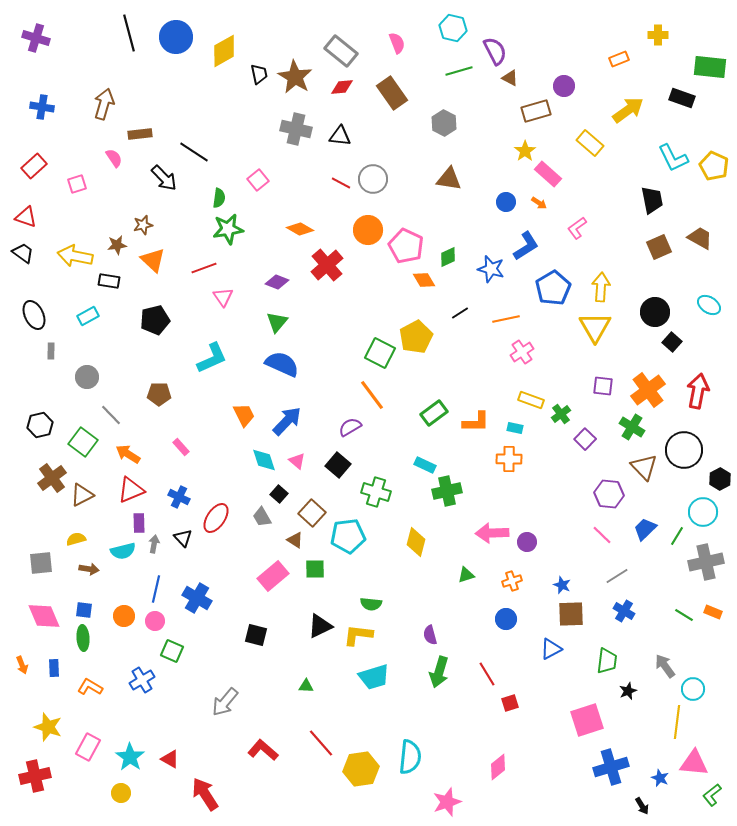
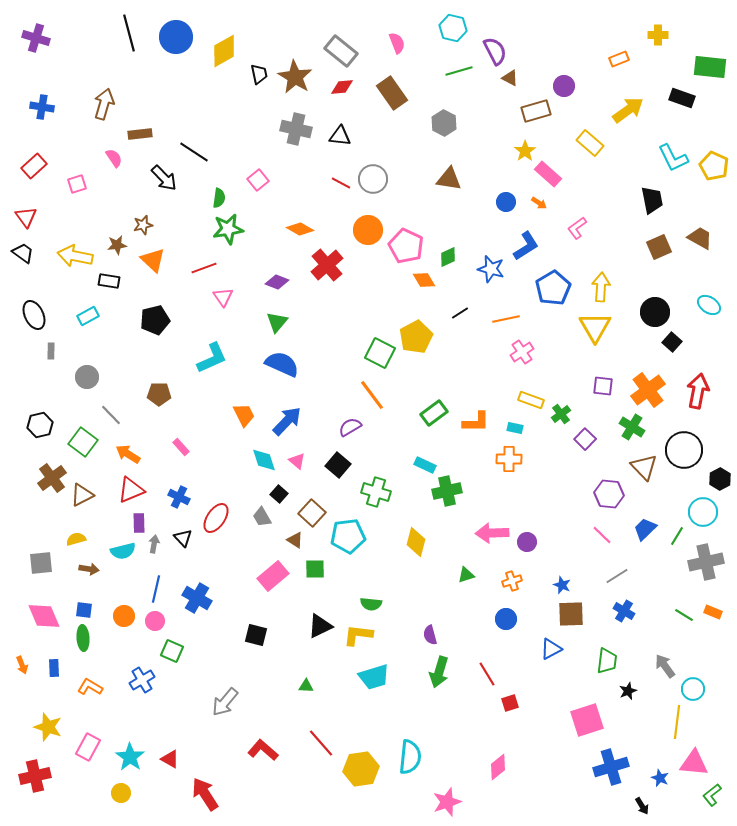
red triangle at (26, 217): rotated 35 degrees clockwise
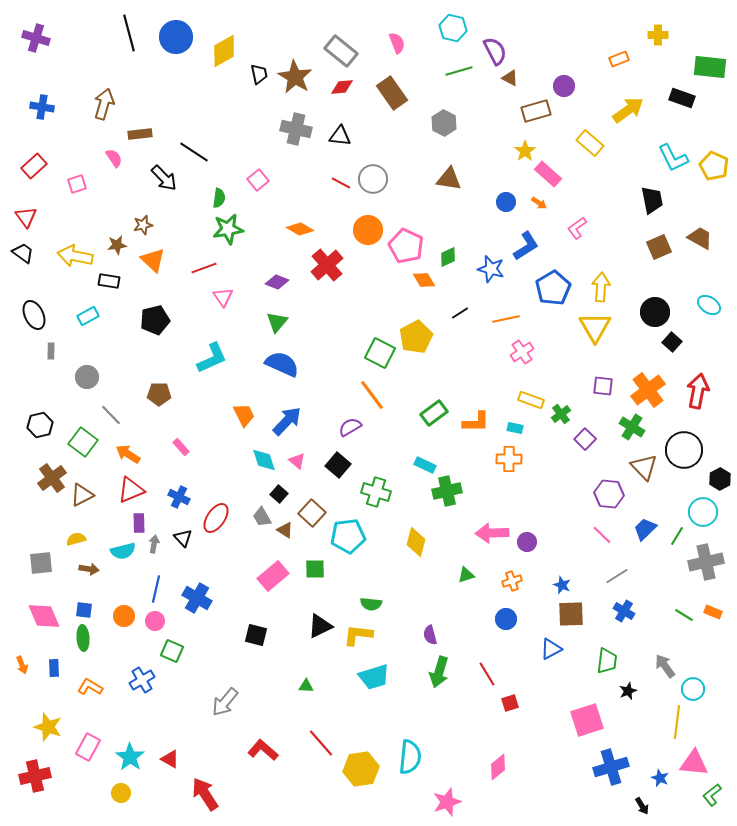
brown triangle at (295, 540): moved 10 px left, 10 px up
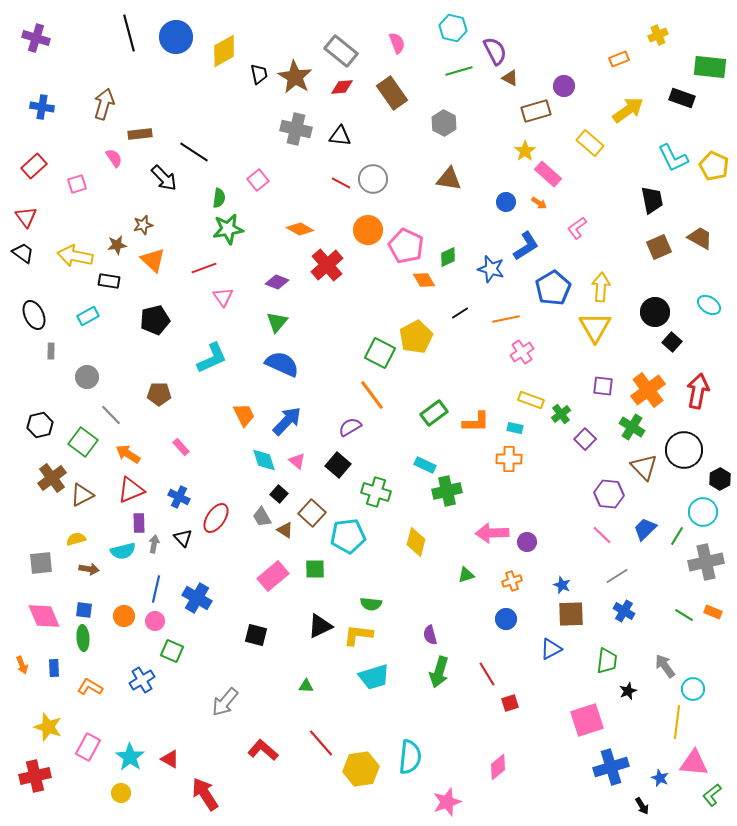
yellow cross at (658, 35): rotated 24 degrees counterclockwise
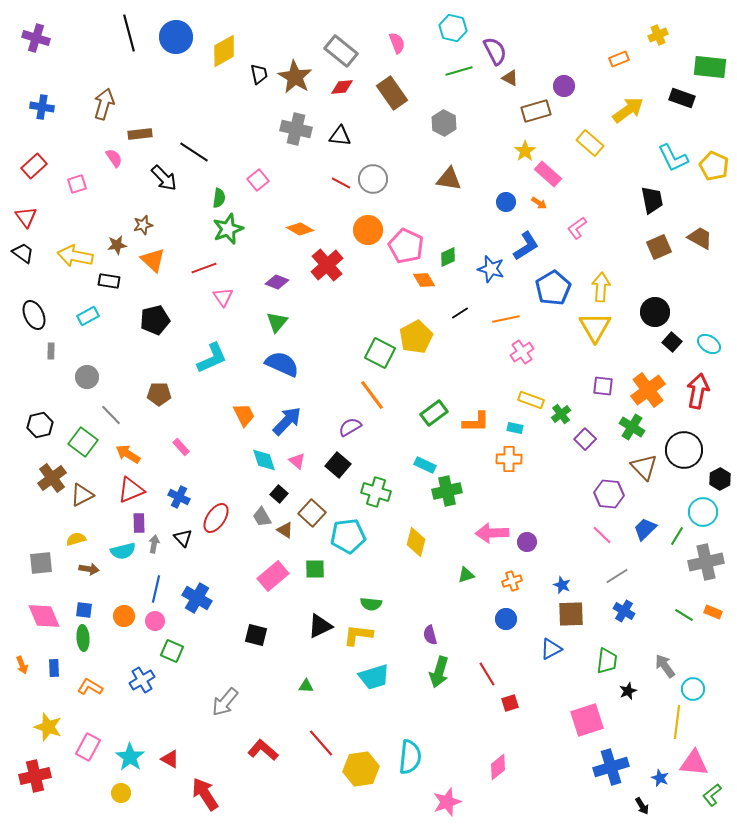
green star at (228, 229): rotated 12 degrees counterclockwise
cyan ellipse at (709, 305): moved 39 px down
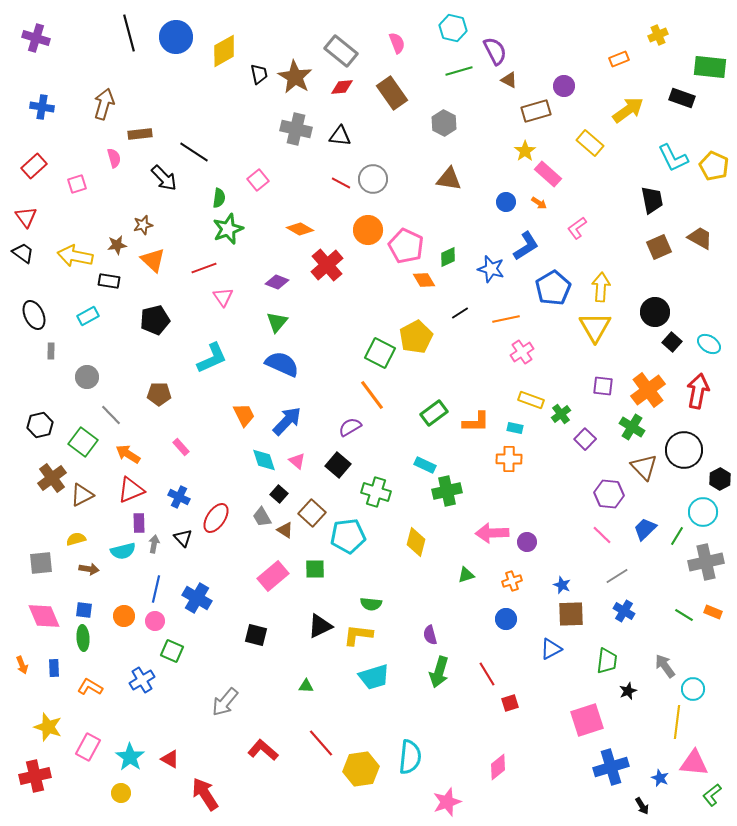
brown triangle at (510, 78): moved 1 px left, 2 px down
pink semicircle at (114, 158): rotated 18 degrees clockwise
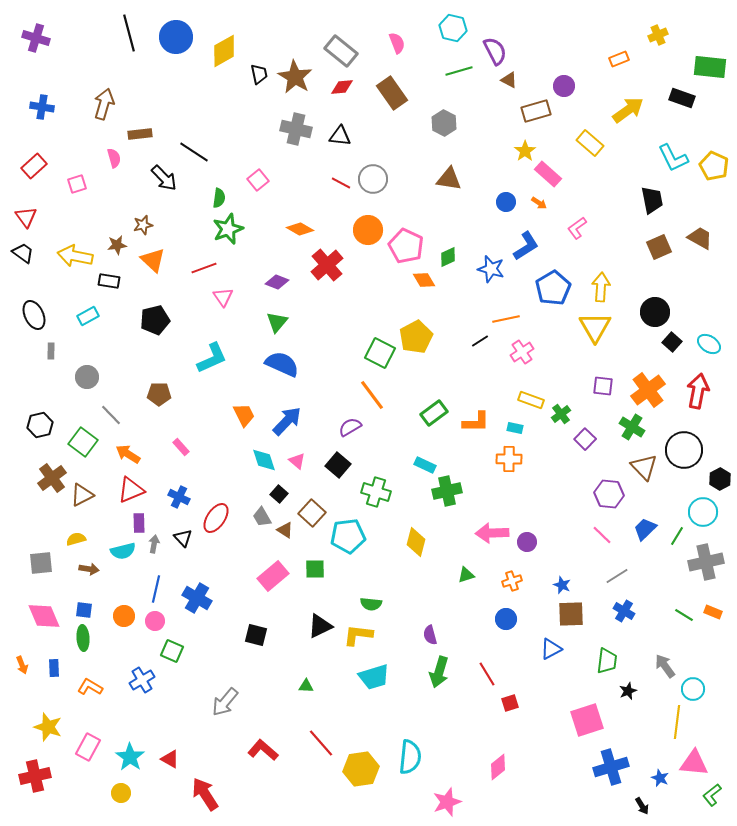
black line at (460, 313): moved 20 px right, 28 px down
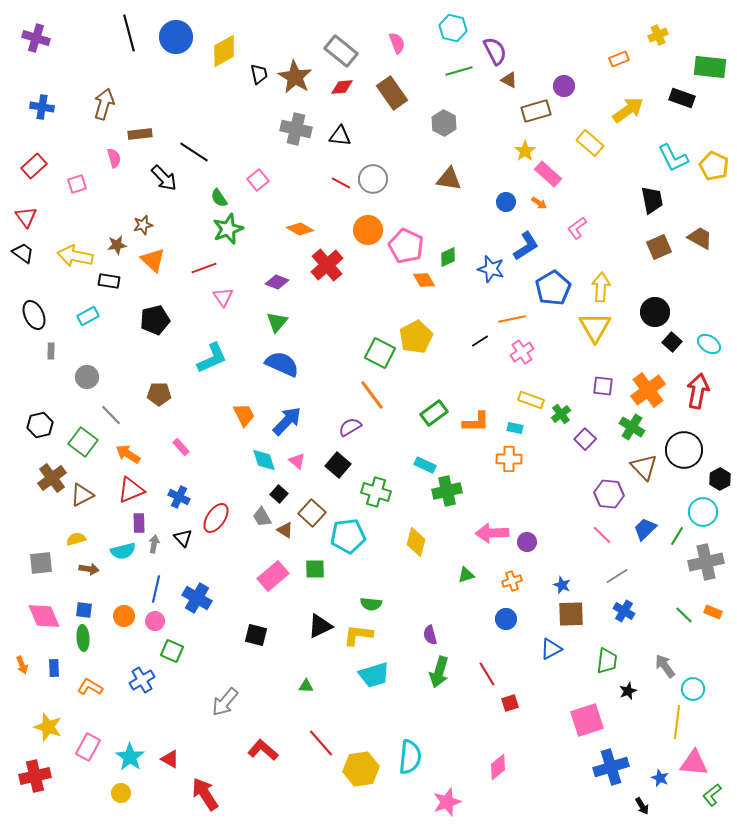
green semicircle at (219, 198): rotated 138 degrees clockwise
orange line at (506, 319): moved 6 px right
green line at (684, 615): rotated 12 degrees clockwise
cyan trapezoid at (374, 677): moved 2 px up
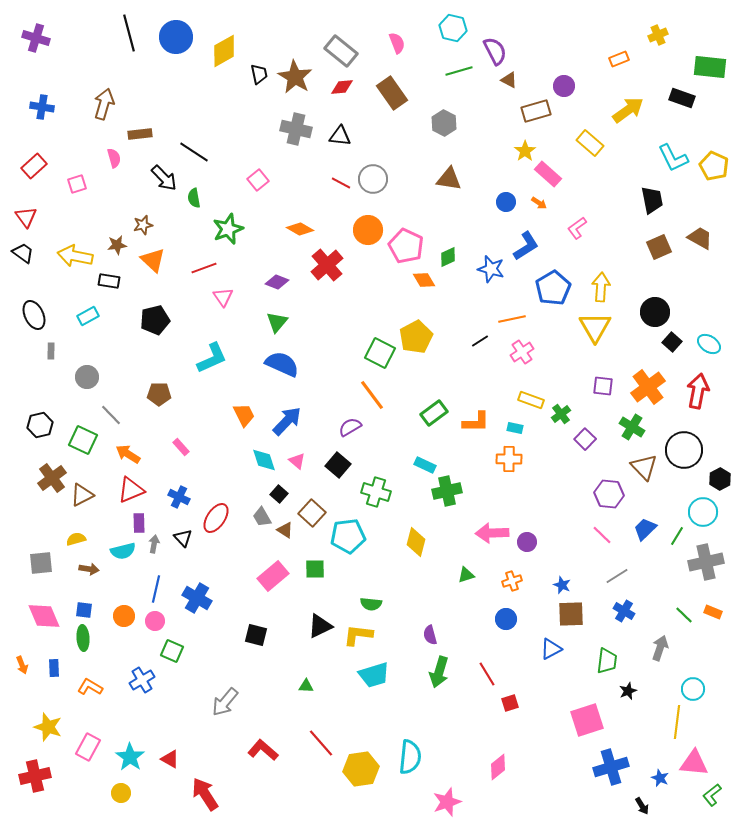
green semicircle at (219, 198): moved 25 px left; rotated 24 degrees clockwise
orange cross at (648, 390): moved 3 px up
green square at (83, 442): moved 2 px up; rotated 12 degrees counterclockwise
gray arrow at (665, 666): moved 5 px left, 18 px up; rotated 55 degrees clockwise
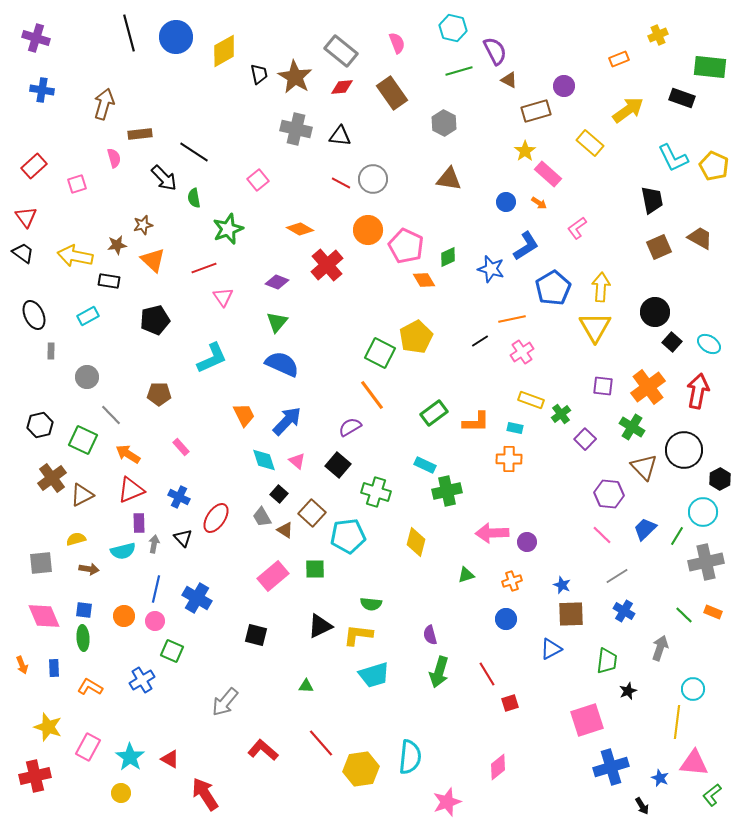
blue cross at (42, 107): moved 17 px up
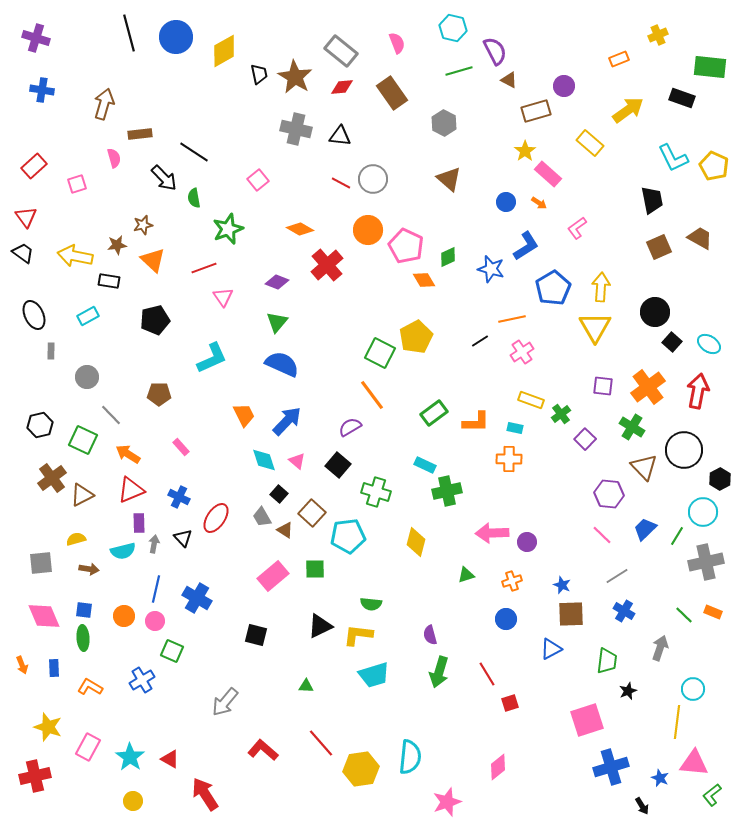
brown triangle at (449, 179): rotated 32 degrees clockwise
yellow circle at (121, 793): moved 12 px right, 8 px down
